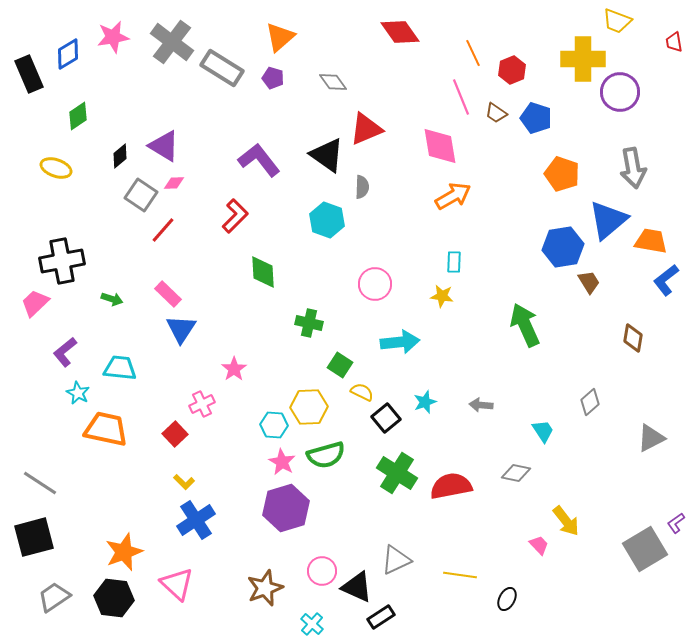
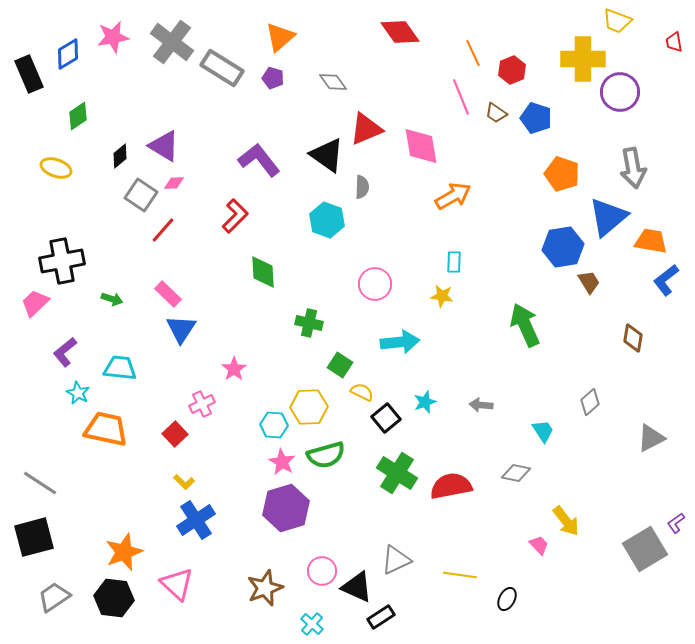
pink diamond at (440, 146): moved 19 px left
blue triangle at (608, 220): moved 3 px up
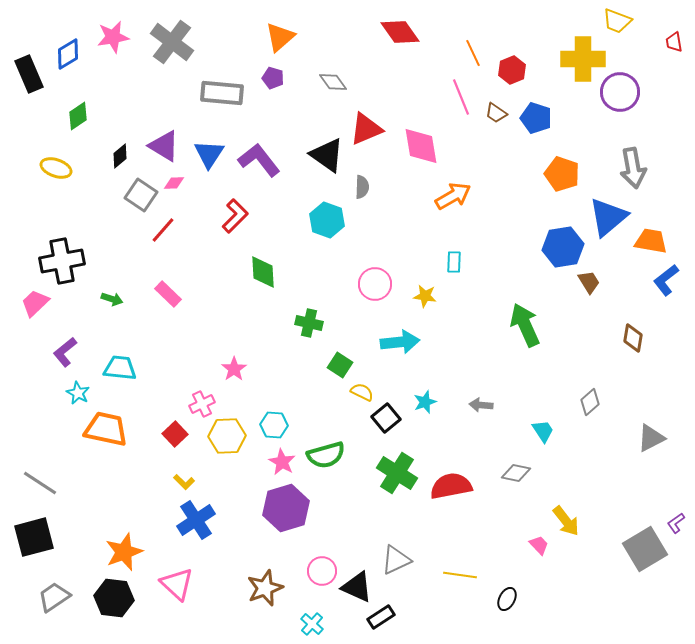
gray rectangle at (222, 68): moved 25 px down; rotated 27 degrees counterclockwise
yellow star at (442, 296): moved 17 px left
blue triangle at (181, 329): moved 28 px right, 175 px up
yellow hexagon at (309, 407): moved 82 px left, 29 px down
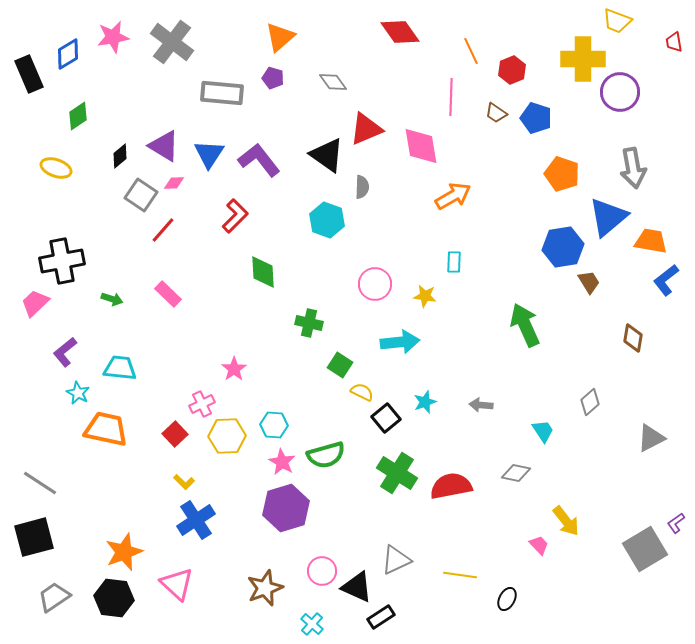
orange line at (473, 53): moved 2 px left, 2 px up
pink line at (461, 97): moved 10 px left; rotated 24 degrees clockwise
